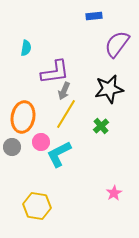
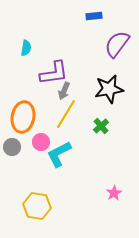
purple L-shape: moved 1 px left, 1 px down
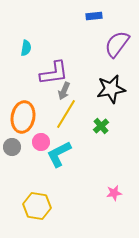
black star: moved 2 px right
pink star: rotated 21 degrees clockwise
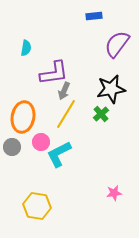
green cross: moved 12 px up
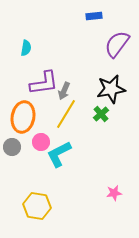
purple L-shape: moved 10 px left, 10 px down
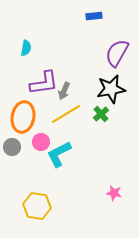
purple semicircle: moved 9 px down; rotated 8 degrees counterclockwise
yellow line: rotated 28 degrees clockwise
pink star: rotated 21 degrees clockwise
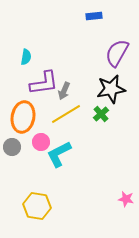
cyan semicircle: moved 9 px down
pink star: moved 12 px right, 6 px down
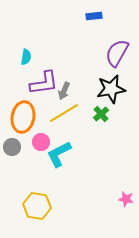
yellow line: moved 2 px left, 1 px up
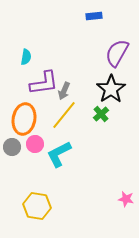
black star: rotated 24 degrees counterclockwise
yellow line: moved 2 px down; rotated 20 degrees counterclockwise
orange ellipse: moved 1 px right, 2 px down
pink circle: moved 6 px left, 2 px down
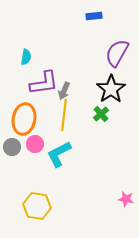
yellow line: rotated 32 degrees counterclockwise
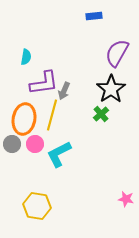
yellow line: moved 12 px left; rotated 8 degrees clockwise
gray circle: moved 3 px up
